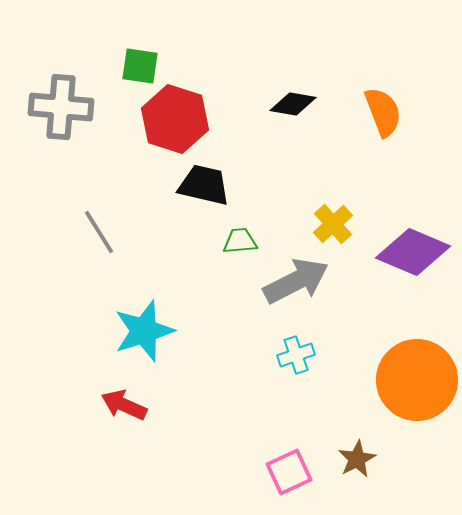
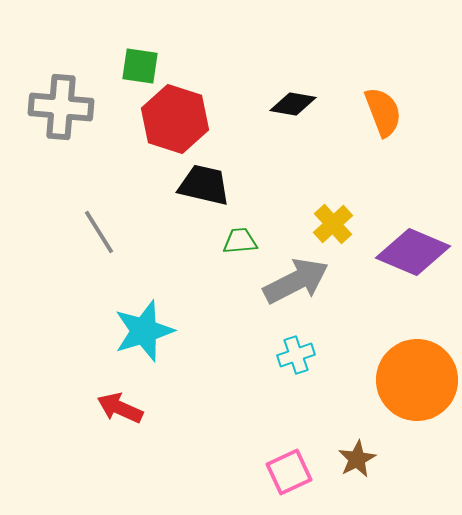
red arrow: moved 4 px left, 3 px down
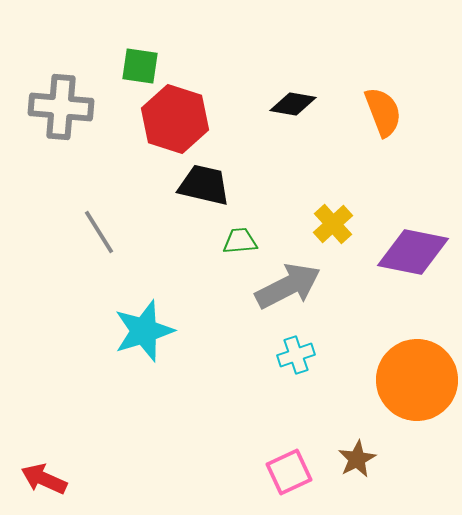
purple diamond: rotated 12 degrees counterclockwise
gray arrow: moved 8 px left, 5 px down
red arrow: moved 76 px left, 71 px down
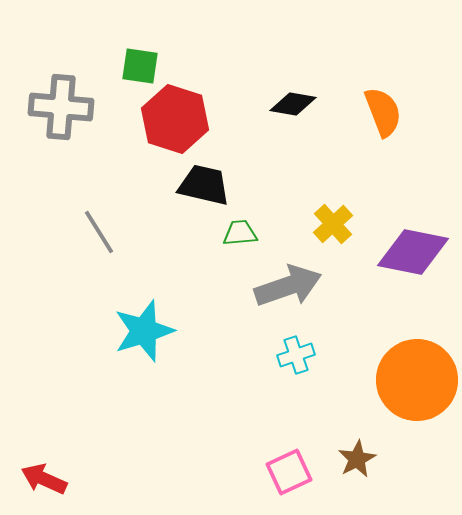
green trapezoid: moved 8 px up
gray arrow: rotated 8 degrees clockwise
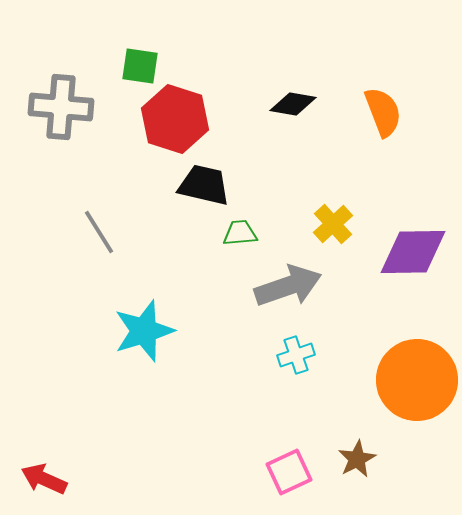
purple diamond: rotated 12 degrees counterclockwise
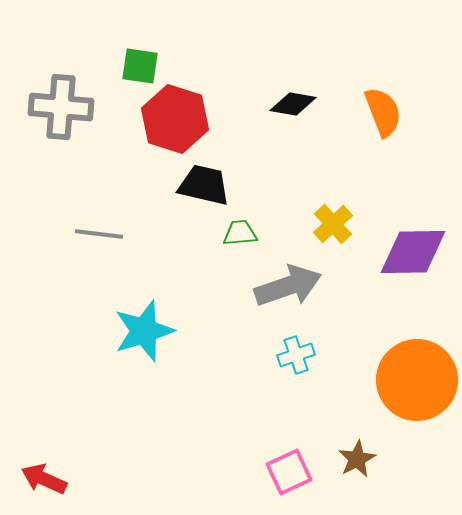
gray line: moved 2 px down; rotated 51 degrees counterclockwise
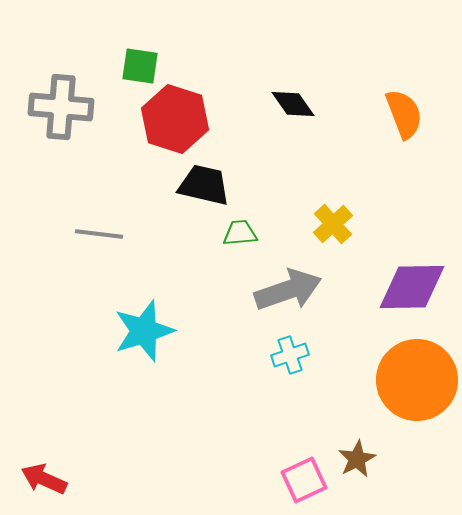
black diamond: rotated 45 degrees clockwise
orange semicircle: moved 21 px right, 2 px down
purple diamond: moved 1 px left, 35 px down
gray arrow: moved 4 px down
cyan cross: moved 6 px left
pink square: moved 15 px right, 8 px down
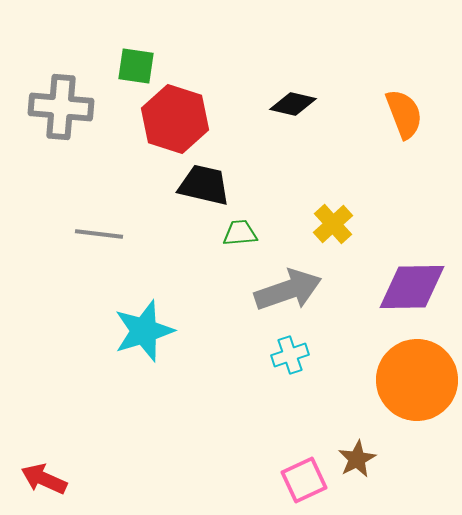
green square: moved 4 px left
black diamond: rotated 42 degrees counterclockwise
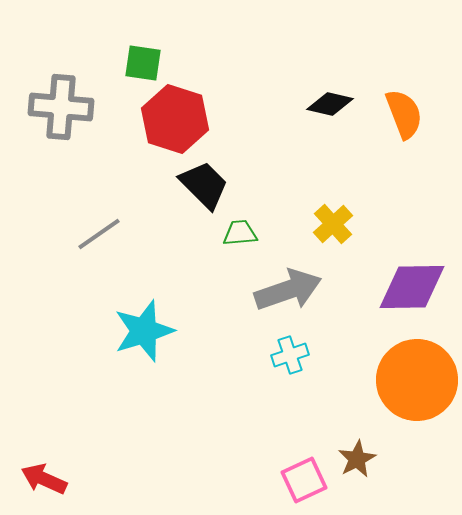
green square: moved 7 px right, 3 px up
black diamond: moved 37 px right
black trapezoid: rotated 32 degrees clockwise
gray line: rotated 42 degrees counterclockwise
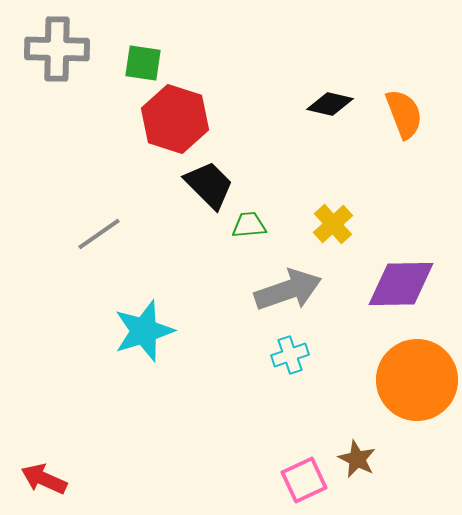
gray cross: moved 4 px left, 58 px up; rotated 4 degrees counterclockwise
black trapezoid: moved 5 px right
green trapezoid: moved 9 px right, 8 px up
purple diamond: moved 11 px left, 3 px up
brown star: rotated 18 degrees counterclockwise
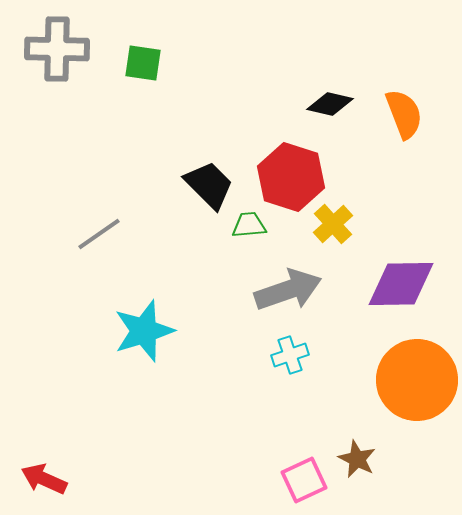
red hexagon: moved 116 px right, 58 px down
